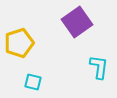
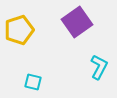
yellow pentagon: moved 13 px up
cyan L-shape: rotated 20 degrees clockwise
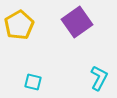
yellow pentagon: moved 5 px up; rotated 12 degrees counterclockwise
cyan L-shape: moved 11 px down
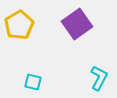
purple square: moved 2 px down
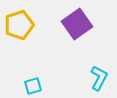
yellow pentagon: rotated 12 degrees clockwise
cyan square: moved 4 px down; rotated 30 degrees counterclockwise
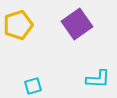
yellow pentagon: moved 1 px left
cyan L-shape: moved 1 px left, 1 px down; rotated 65 degrees clockwise
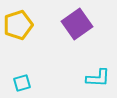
cyan L-shape: moved 1 px up
cyan square: moved 11 px left, 3 px up
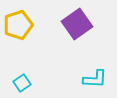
cyan L-shape: moved 3 px left, 1 px down
cyan square: rotated 18 degrees counterclockwise
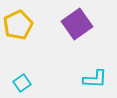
yellow pentagon: rotated 8 degrees counterclockwise
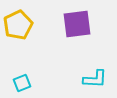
purple square: rotated 28 degrees clockwise
cyan square: rotated 12 degrees clockwise
